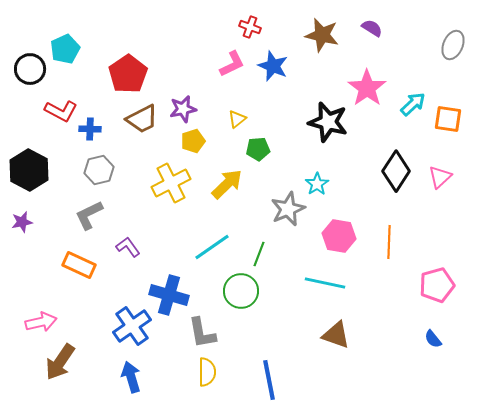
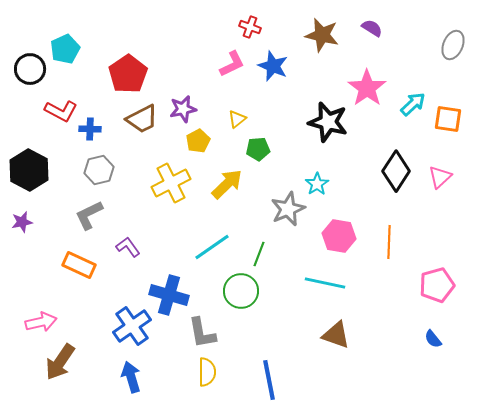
yellow pentagon at (193, 141): moved 5 px right; rotated 10 degrees counterclockwise
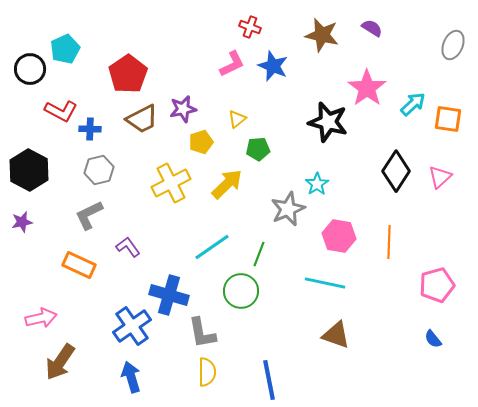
yellow pentagon at (198, 141): moved 3 px right, 1 px down; rotated 10 degrees clockwise
pink arrow at (41, 322): moved 4 px up
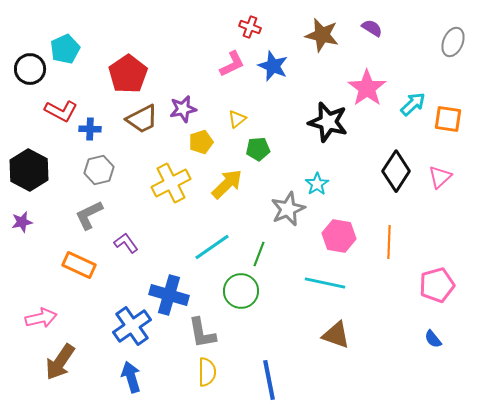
gray ellipse at (453, 45): moved 3 px up
purple L-shape at (128, 247): moved 2 px left, 4 px up
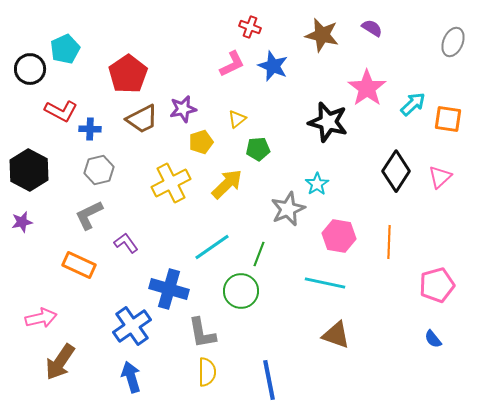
blue cross at (169, 295): moved 6 px up
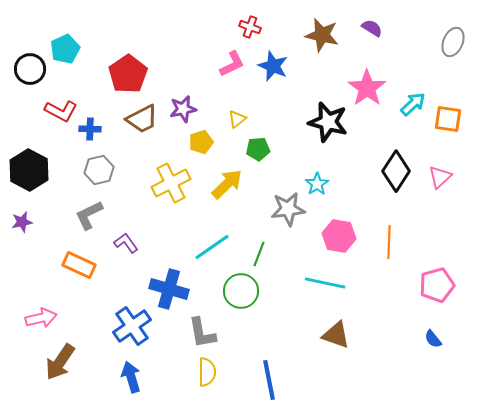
gray star at (288, 209): rotated 16 degrees clockwise
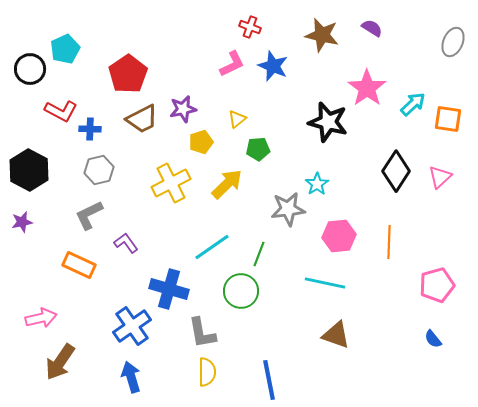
pink hexagon at (339, 236): rotated 16 degrees counterclockwise
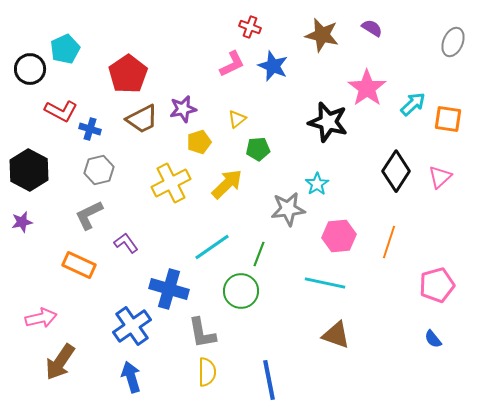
blue cross at (90, 129): rotated 15 degrees clockwise
yellow pentagon at (201, 142): moved 2 px left
orange line at (389, 242): rotated 16 degrees clockwise
